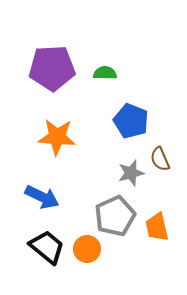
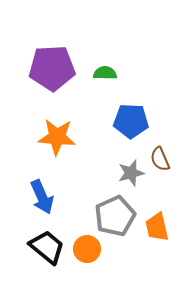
blue pentagon: rotated 20 degrees counterclockwise
blue arrow: rotated 40 degrees clockwise
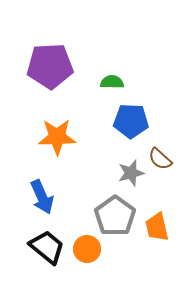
purple pentagon: moved 2 px left, 2 px up
green semicircle: moved 7 px right, 9 px down
orange star: rotated 6 degrees counterclockwise
brown semicircle: rotated 25 degrees counterclockwise
gray pentagon: rotated 12 degrees counterclockwise
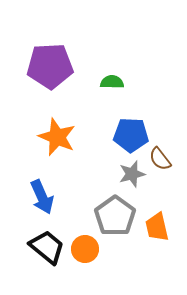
blue pentagon: moved 14 px down
orange star: rotated 24 degrees clockwise
brown semicircle: rotated 10 degrees clockwise
gray star: moved 1 px right, 1 px down
orange circle: moved 2 px left
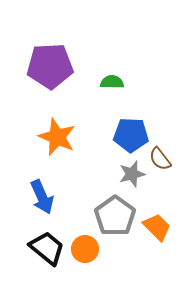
orange trapezoid: rotated 148 degrees clockwise
black trapezoid: moved 1 px down
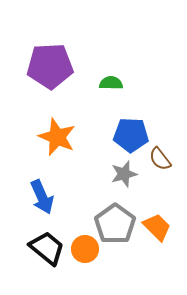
green semicircle: moved 1 px left, 1 px down
gray star: moved 8 px left
gray pentagon: moved 8 px down
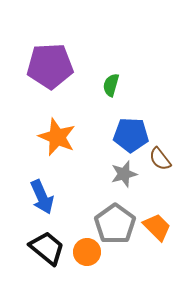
green semicircle: moved 2 px down; rotated 75 degrees counterclockwise
orange circle: moved 2 px right, 3 px down
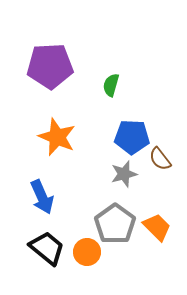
blue pentagon: moved 1 px right, 2 px down
